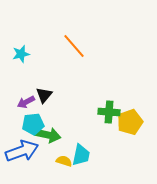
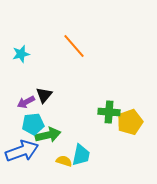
green arrow: rotated 25 degrees counterclockwise
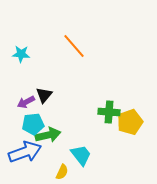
cyan star: rotated 18 degrees clockwise
blue arrow: moved 3 px right, 1 px down
cyan trapezoid: rotated 50 degrees counterclockwise
yellow semicircle: moved 2 px left, 11 px down; rotated 98 degrees clockwise
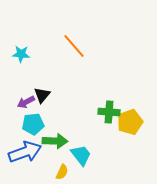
black triangle: moved 2 px left
green arrow: moved 7 px right, 6 px down; rotated 15 degrees clockwise
